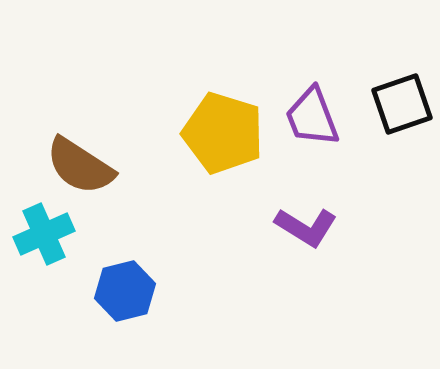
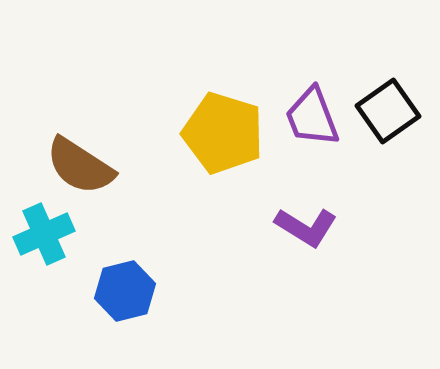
black square: moved 14 px left, 7 px down; rotated 16 degrees counterclockwise
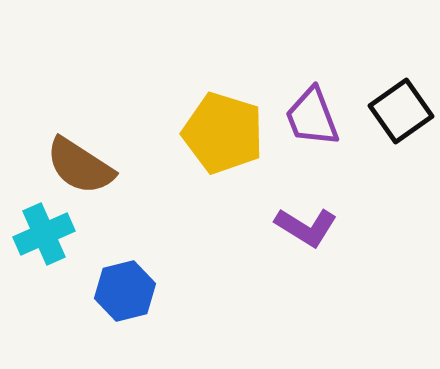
black square: moved 13 px right
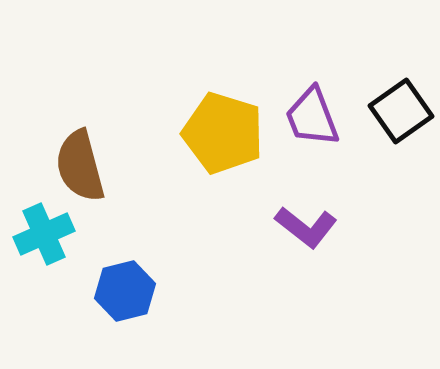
brown semicircle: rotated 42 degrees clockwise
purple L-shape: rotated 6 degrees clockwise
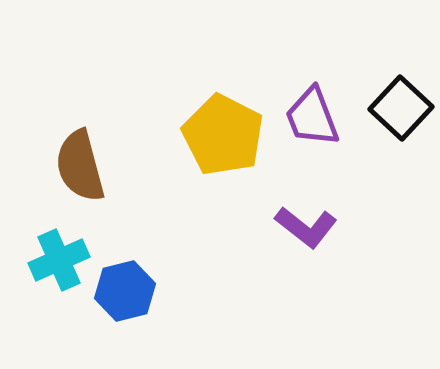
black square: moved 3 px up; rotated 12 degrees counterclockwise
yellow pentagon: moved 2 px down; rotated 10 degrees clockwise
cyan cross: moved 15 px right, 26 px down
